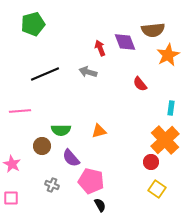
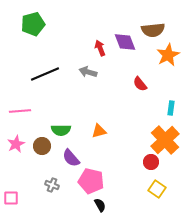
pink star: moved 4 px right, 20 px up; rotated 18 degrees clockwise
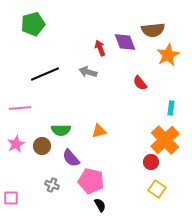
red semicircle: moved 1 px up
pink line: moved 3 px up
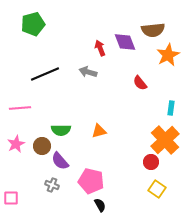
purple semicircle: moved 11 px left, 3 px down
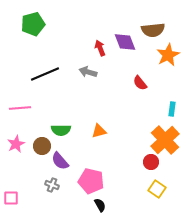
cyan rectangle: moved 1 px right, 1 px down
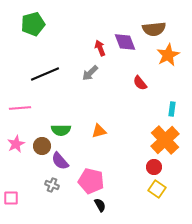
brown semicircle: moved 1 px right, 1 px up
gray arrow: moved 2 px right, 1 px down; rotated 60 degrees counterclockwise
red circle: moved 3 px right, 5 px down
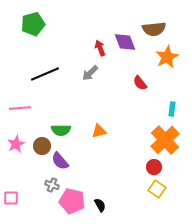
orange star: moved 1 px left, 2 px down
pink pentagon: moved 19 px left, 20 px down
